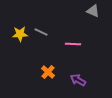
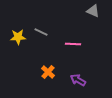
yellow star: moved 2 px left, 3 px down
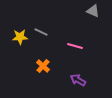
yellow star: moved 2 px right
pink line: moved 2 px right, 2 px down; rotated 14 degrees clockwise
orange cross: moved 5 px left, 6 px up
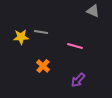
gray line: rotated 16 degrees counterclockwise
yellow star: moved 1 px right
purple arrow: rotated 77 degrees counterclockwise
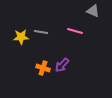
pink line: moved 15 px up
orange cross: moved 2 px down; rotated 24 degrees counterclockwise
purple arrow: moved 16 px left, 15 px up
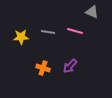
gray triangle: moved 1 px left, 1 px down
gray line: moved 7 px right
purple arrow: moved 8 px right, 1 px down
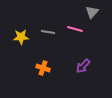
gray triangle: rotated 48 degrees clockwise
pink line: moved 2 px up
purple arrow: moved 13 px right
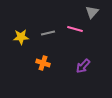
gray line: moved 1 px down; rotated 24 degrees counterclockwise
orange cross: moved 5 px up
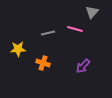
yellow star: moved 3 px left, 12 px down
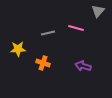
gray triangle: moved 6 px right, 1 px up
pink line: moved 1 px right, 1 px up
purple arrow: rotated 63 degrees clockwise
